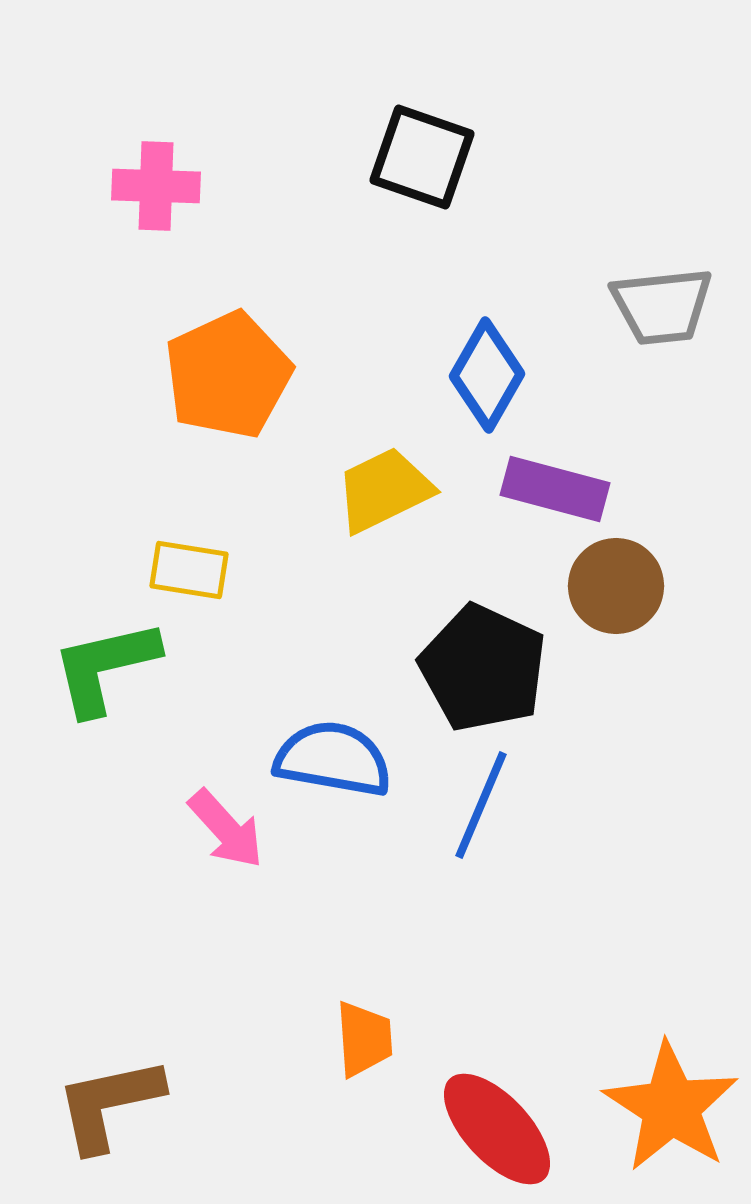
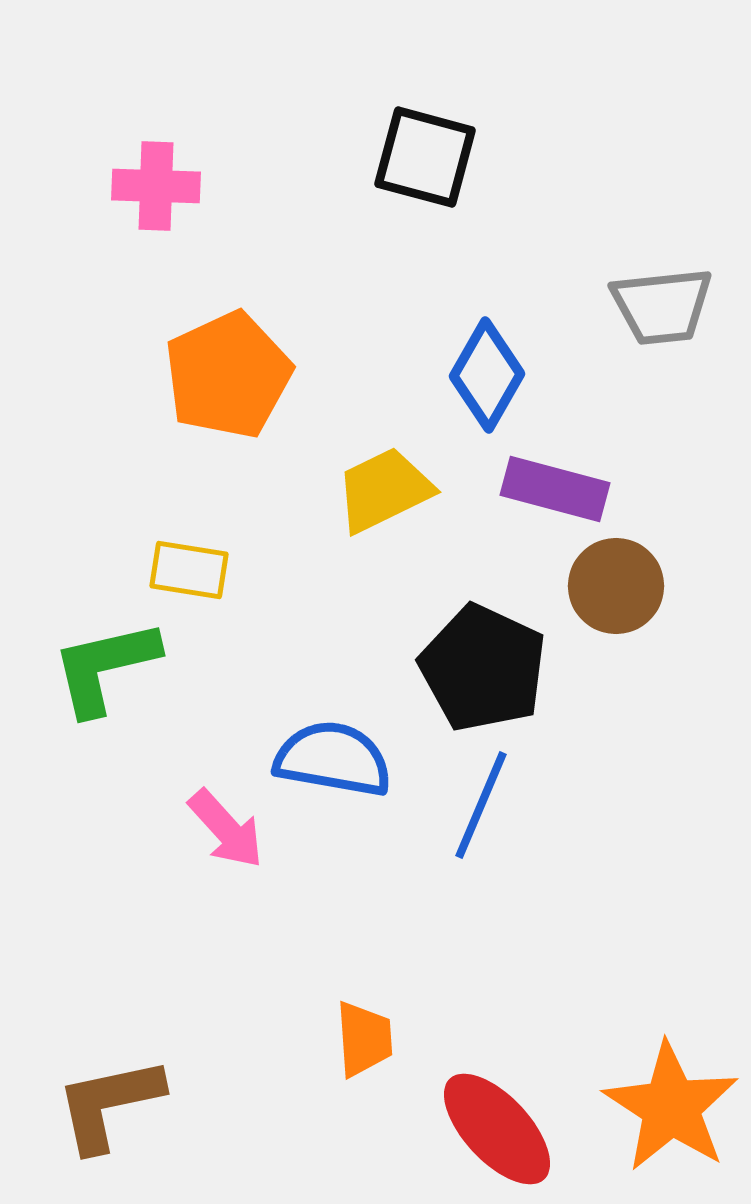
black square: moved 3 px right; rotated 4 degrees counterclockwise
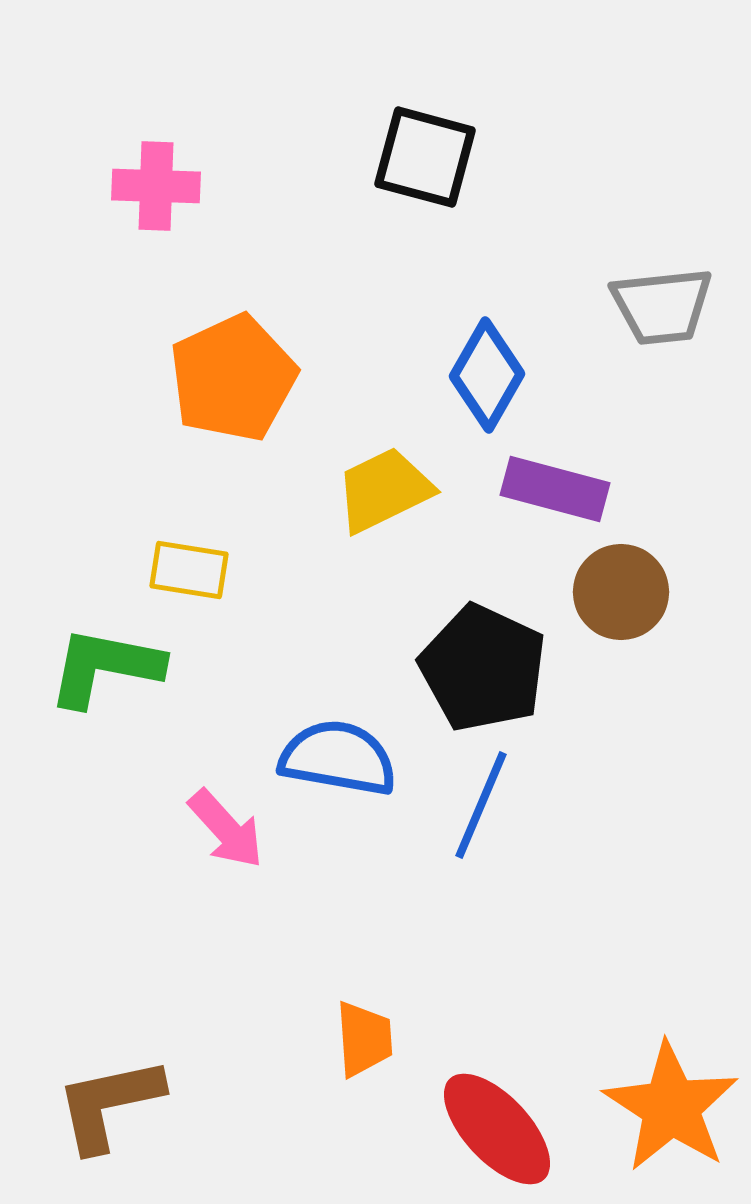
orange pentagon: moved 5 px right, 3 px down
brown circle: moved 5 px right, 6 px down
green L-shape: rotated 24 degrees clockwise
blue semicircle: moved 5 px right, 1 px up
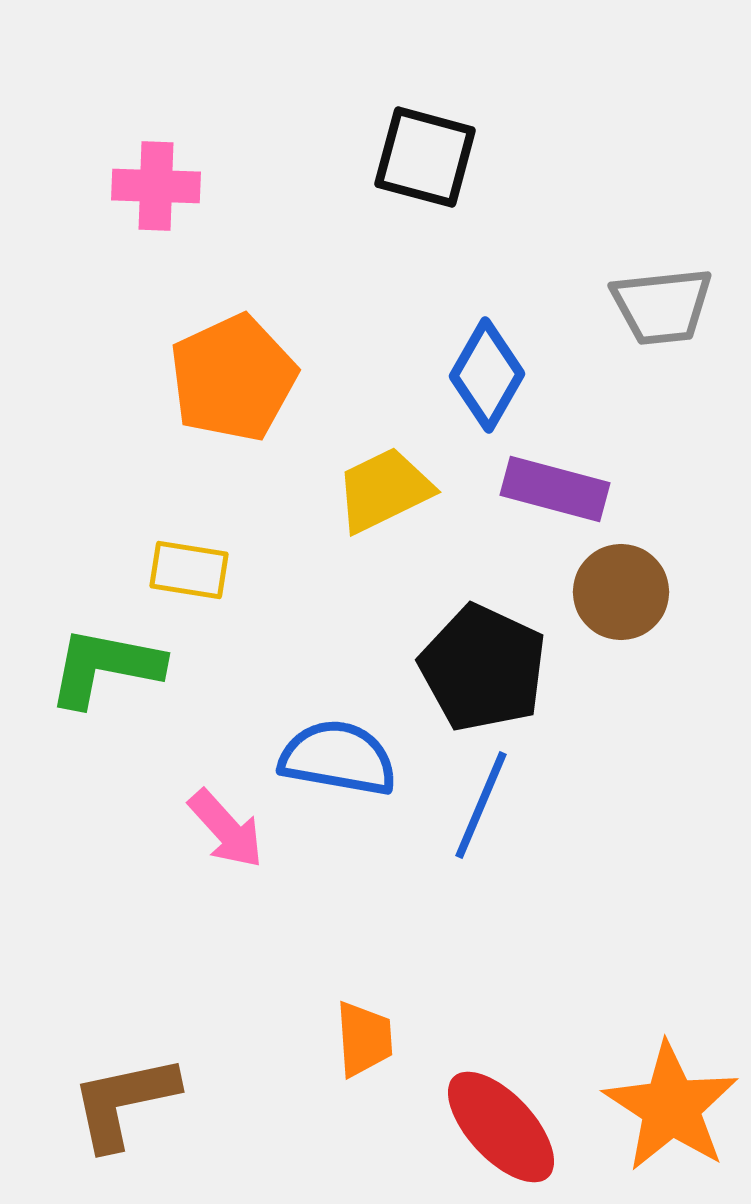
brown L-shape: moved 15 px right, 2 px up
red ellipse: moved 4 px right, 2 px up
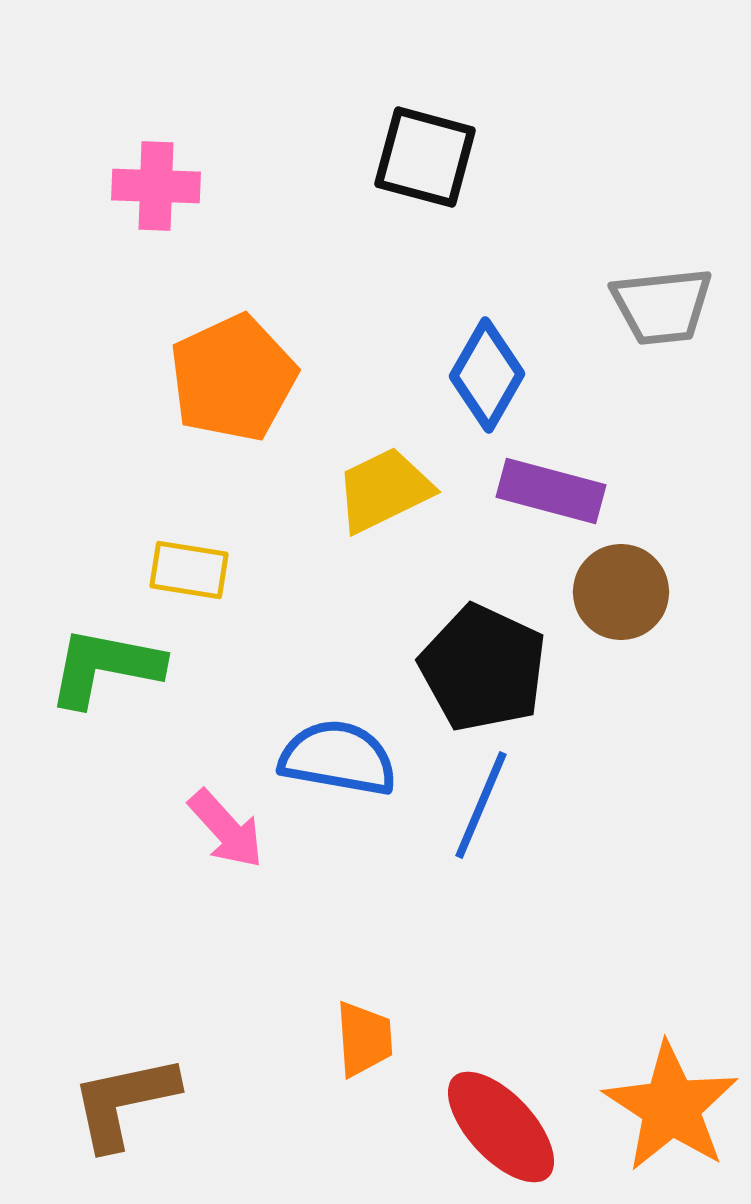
purple rectangle: moved 4 px left, 2 px down
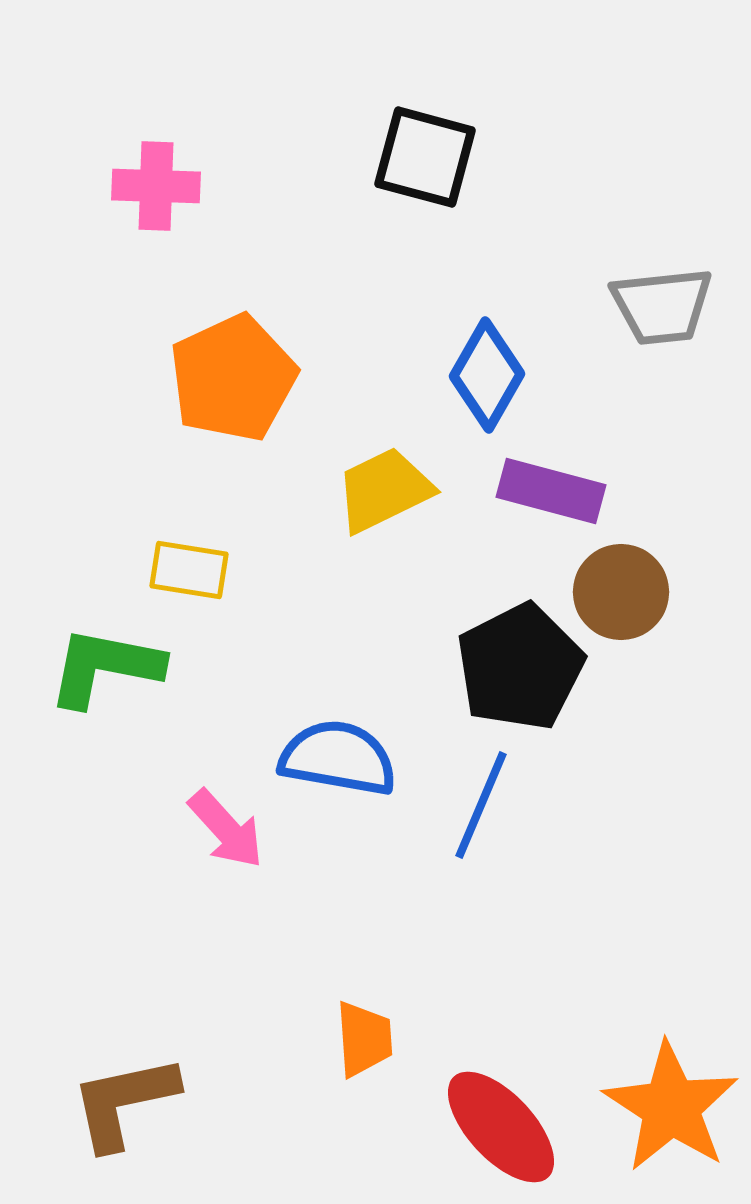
black pentagon: moved 37 px right, 1 px up; rotated 20 degrees clockwise
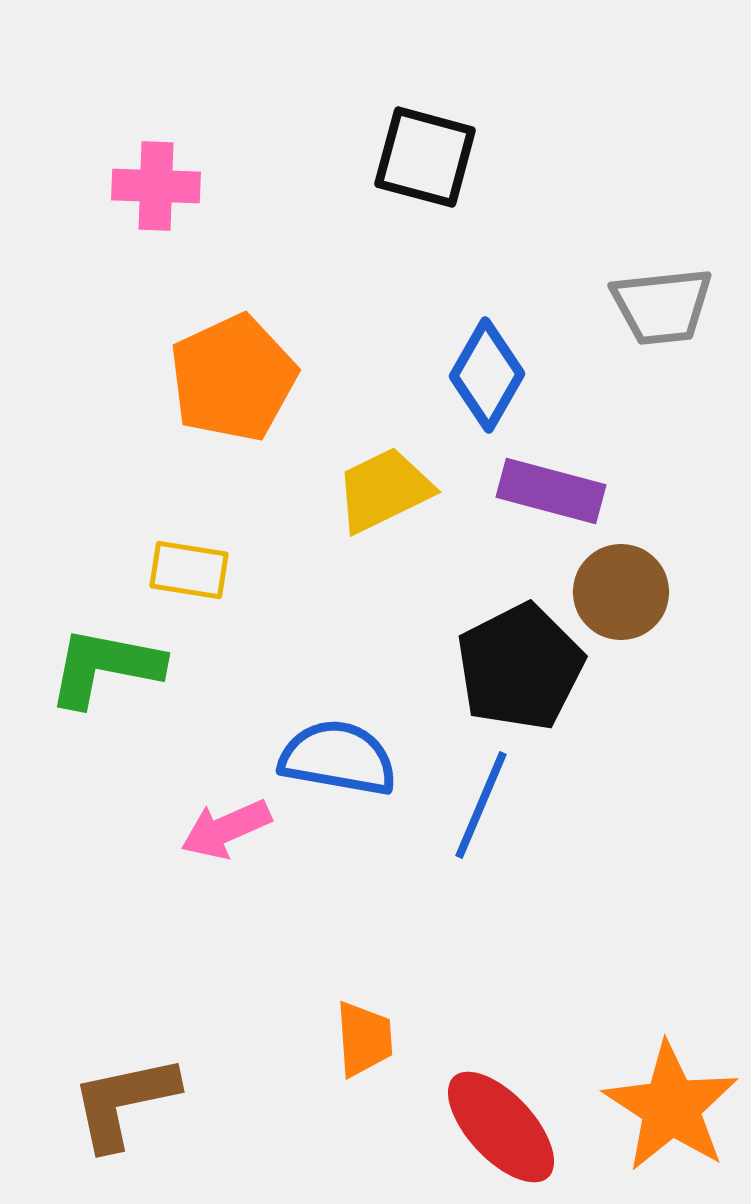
pink arrow: rotated 108 degrees clockwise
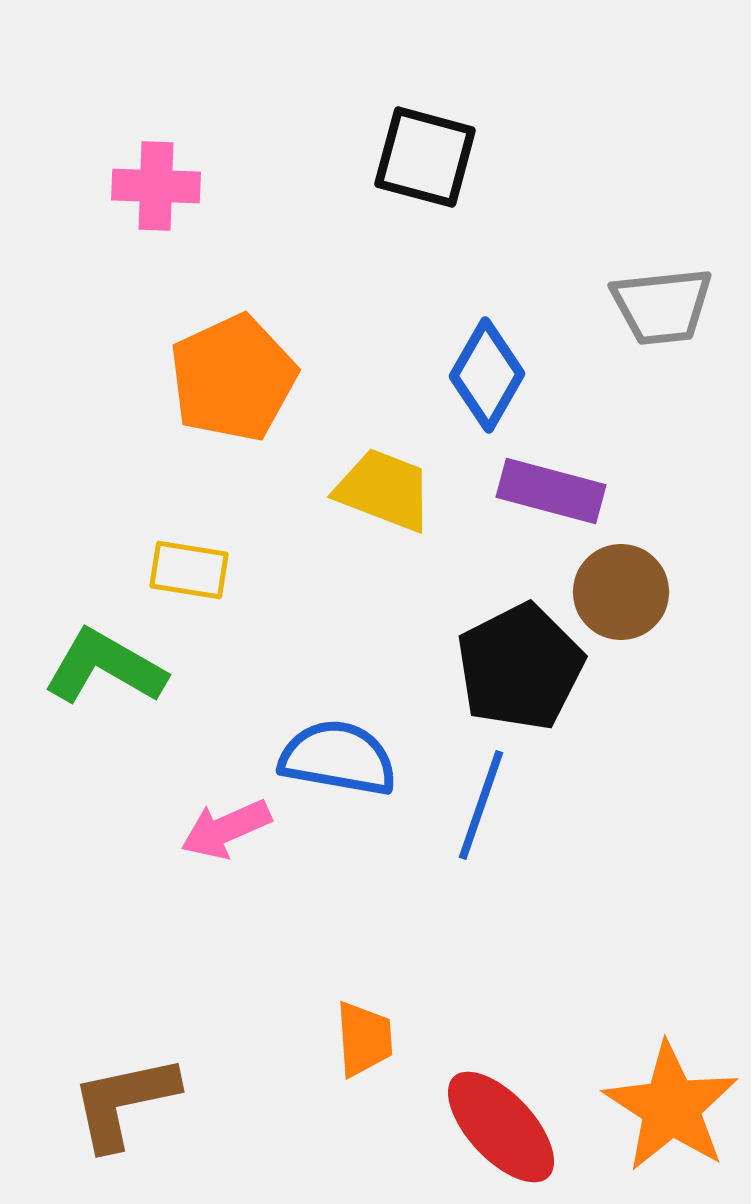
yellow trapezoid: rotated 47 degrees clockwise
green L-shape: rotated 19 degrees clockwise
blue line: rotated 4 degrees counterclockwise
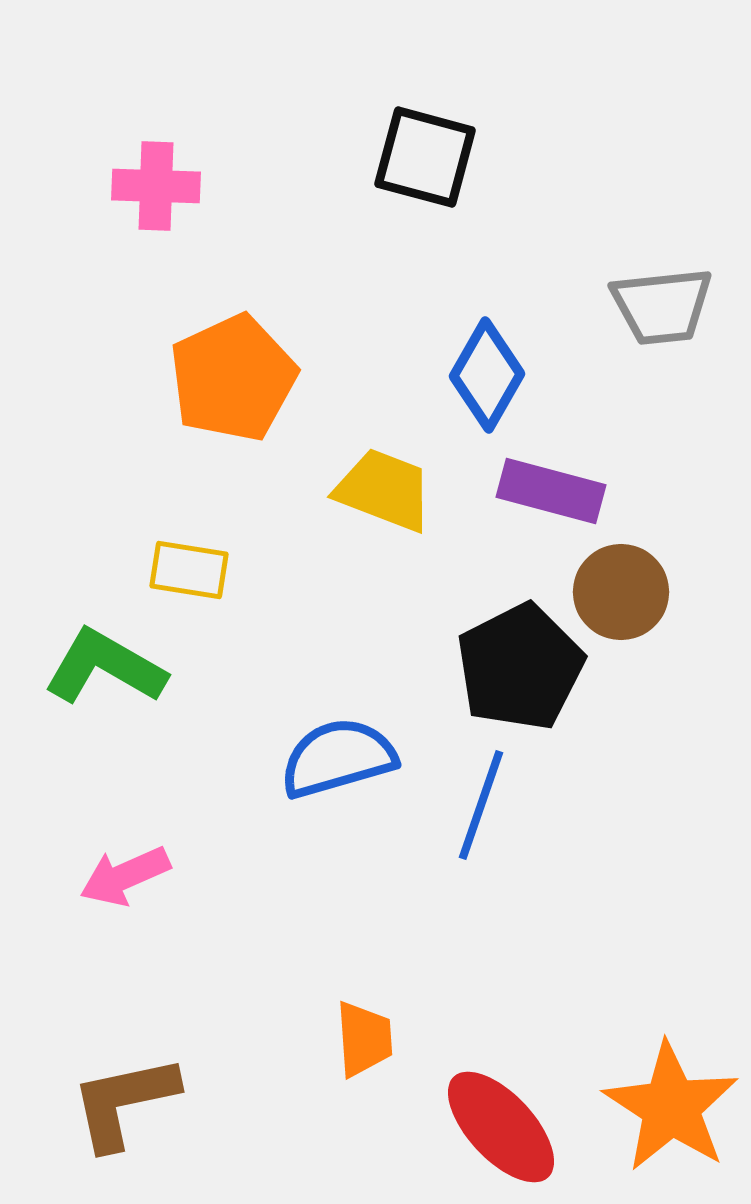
blue semicircle: rotated 26 degrees counterclockwise
pink arrow: moved 101 px left, 47 px down
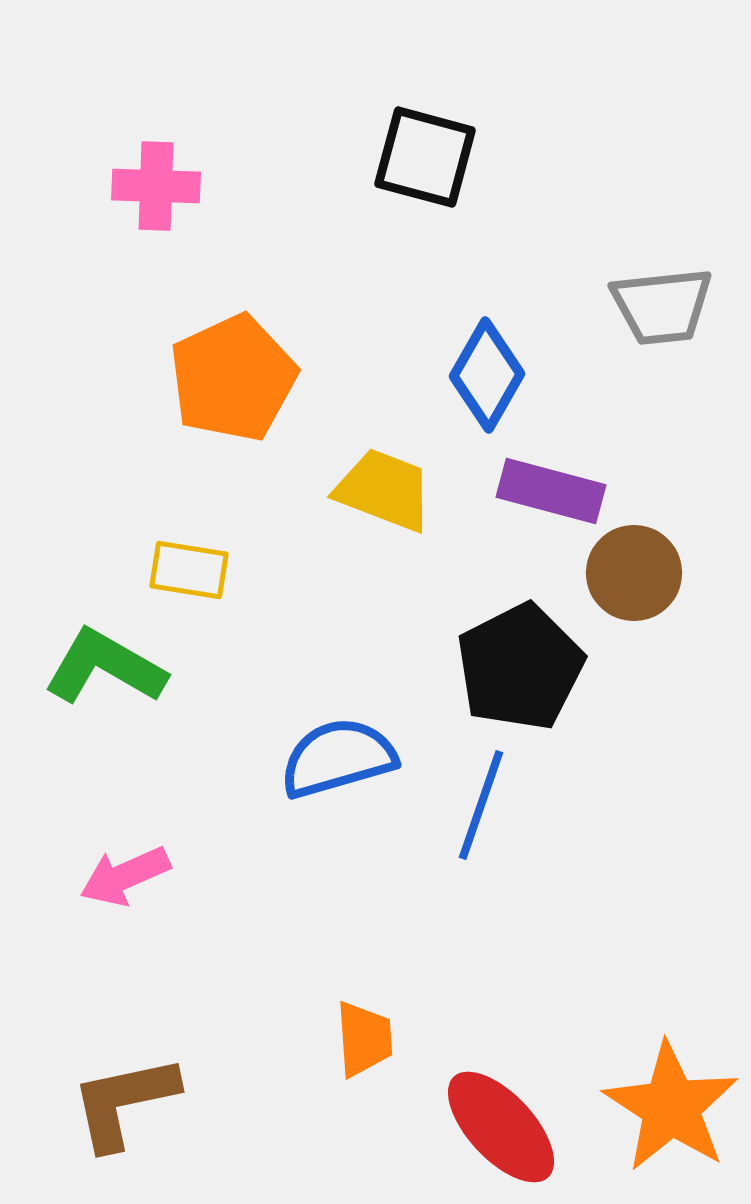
brown circle: moved 13 px right, 19 px up
